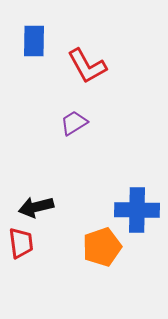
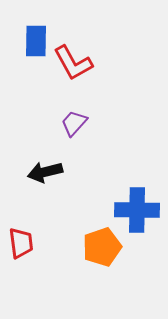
blue rectangle: moved 2 px right
red L-shape: moved 14 px left, 3 px up
purple trapezoid: rotated 16 degrees counterclockwise
black arrow: moved 9 px right, 35 px up
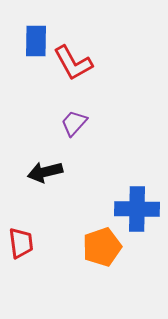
blue cross: moved 1 px up
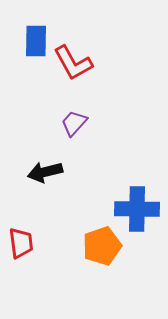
orange pentagon: moved 1 px up
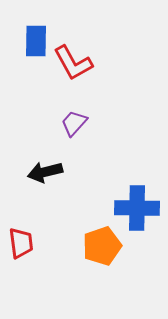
blue cross: moved 1 px up
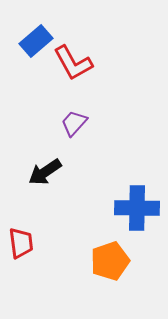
blue rectangle: rotated 48 degrees clockwise
black arrow: rotated 20 degrees counterclockwise
orange pentagon: moved 8 px right, 15 px down
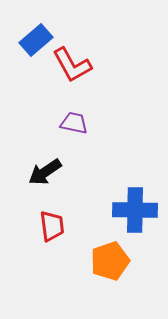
blue rectangle: moved 1 px up
red L-shape: moved 1 px left, 2 px down
purple trapezoid: rotated 60 degrees clockwise
blue cross: moved 2 px left, 2 px down
red trapezoid: moved 31 px right, 17 px up
